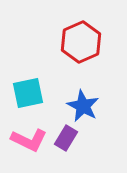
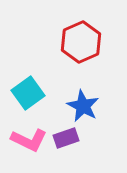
cyan square: rotated 24 degrees counterclockwise
purple rectangle: rotated 40 degrees clockwise
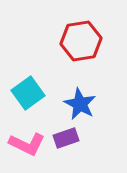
red hexagon: moved 1 px up; rotated 15 degrees clockwise
blue star: moved 3 px left, 2 px up
pink L-shape: moved 2 px left, 4 px down
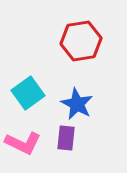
blue star: moved 3 px left
purple rectangle: rotated 65 degrees counterclockwise
pink L-shape: moved 4 px left, 1 px up
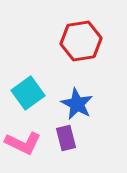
purple rectangle: rotated 20 degrees counterclockwise
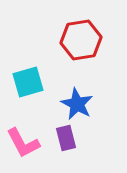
red hexagon: moved 1 px up
cyan square: moved 11 px up; rotated 20 degrees clockwise
pink L-shape: rotated 36 degrees clockwise
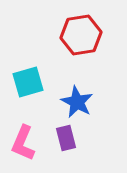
red hexagon: moved 5 px up
blue star: moved 2 px up
pink L-shape: rotated 51 degrees clockwise
